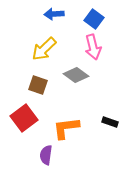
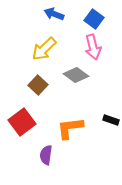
blue arrow: rotated 24 degrees clockwise
brown square: rotated 24 degrees clockwise
red square: moved 2 px left, 4 px down
black rectangle: moved 1 px right, 2 px up
orange L-shape: moved 4 px right
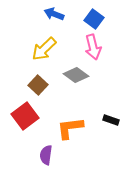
red square: moved 3 px right, 6 px up
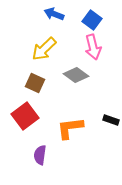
blue square: moved 2 px left, 1 px down
brown square: moved 3 px left, 2 px up; rotated 18 degrees counterclockwise
purple semicircle: moved 6 px left
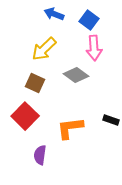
blue square: moved 3 px left
pink arrow: moved 1 px right, 1 px down; rotated 10 degrees clockwise
red square: rotated 8 degrees counterclockwise
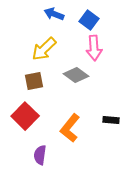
brown square: moved 1 px left, 2 px up; rotated 36 degrees counterclockwise
black rectangle: rotated 14 degrees counterclockwise
orange L-shape: rotated 44 degrees counterclockwise
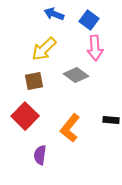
pink arrow: moved 1 px right
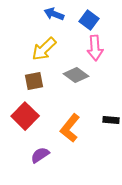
purple semicircle: rotated 48 degrees clockwise
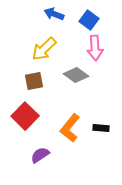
black rectangle: moved 10 px left, 8 px down
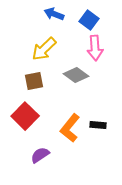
black rectangle: moved 3 px left, 3 px up
